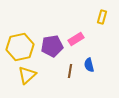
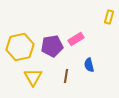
yellow rectangle: moved 7 px right
brown line: moved 4 px left, 5 px down
yellow triangle: moved 6 px right, 2 px down; rotated 18 degrees counterclockwise
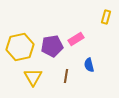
yellow rectangle: moved 3 px left
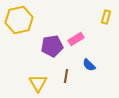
yellow hexagon: moved 1 px left, 27 px up
blue semicircle: rotated 32 degrees counterclockwise
yellow triangle: moved 5 px right, 6 px down
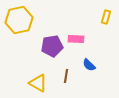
pink rectangle: rotated 35 degrees clockwise
yellow triangle: rotated 30 degrees counterclockwise
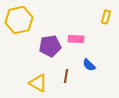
purple pentagon: moved 2 px left
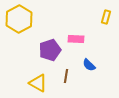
yellow hexagon: moved 1 px up; rotated 16 degrees counterclockwise
purple pentagon: moved 4 px down; rotated 10 degrees counterclockwise
